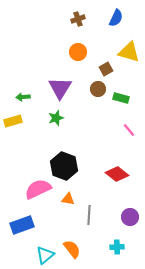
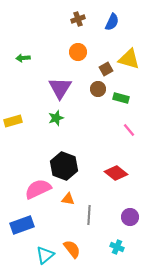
blue semicircle: moved 4 px left, 4 px down
yellow triangle: moved 7 px down
green arrow: moved 39 px up
red diamond: moved 1 px left, 1 px up
cyan cross: rotated 24 degrees clockwise
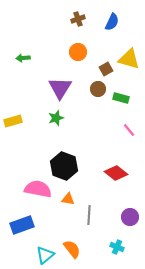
pink semicircle: rotated 36 degrees clockwise
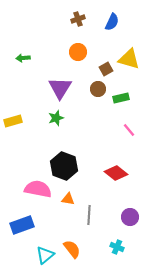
green rectangle: rotated 28 degrees counterclockwise
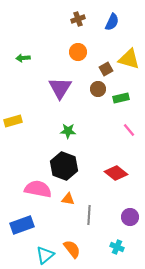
green star: moved 12 px right, 13 px down; rotated 21 degrees clockwise
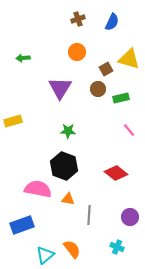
orange circle: moved 1 px left
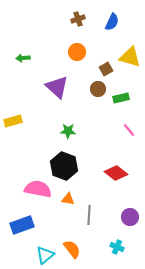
yellow triangle: moved 1 px right, 2 px up
purple triangle: moved 3 px left, 1 px up; rotated 20 degrees counterclockwise
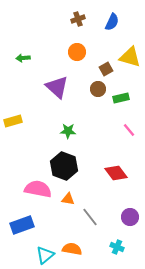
red diamond: rotated 15 degrees clockwise
gray line: moved 1 px right, 2 px down; rotated 42 degrees counterclockwise
orange semicircle: rotated 42 degrees counterclockwise
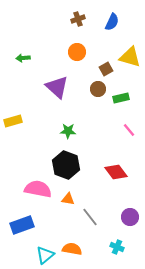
black hexagon: moved 2 px right, 1 px up
red diamond: moved 1 px up
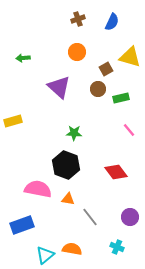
purple triangle: moved 2 px right
green star: moved 6 px right, 2 px down
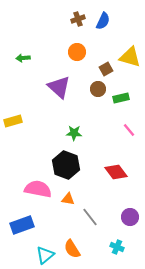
blue semicircle: moved 9 px left, 1 px up
orange semicircle: rotated 132 degrees counterclockwise
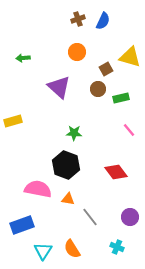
cyan triangle: moved 2 px left, 4 px up; rotated 18 degrees counterclockwise
